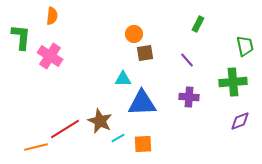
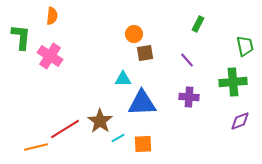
brown star: rotated 10 degrees clockwise
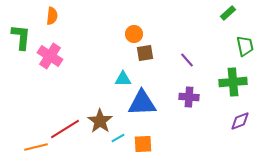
green rectangle: moved 30 px right, 11 px up; rotated 21 degrees clockwise
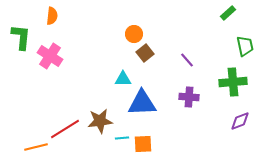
brown square: rotated 30 degrees counterclockwise
brown star: rotated 30 degrees clockwise
cyan line: moved 4 px right; rotated 24 degrees clockwise
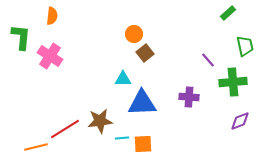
purple line: moved 21 px right
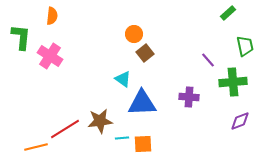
cyan triangle: rotated 36 degrees clockwise
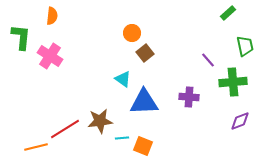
orange circle: moved 2 px left, 1 px up
blue triangle: moved 2 px right, 1 px up
orange square: moved 2 px down; rotated 24 degrees clockwise
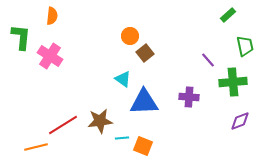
green rectangle: moved 2 px down
orange circle: moved 2 px left, 3 px down
red line: moved 2 px left, 4 px up
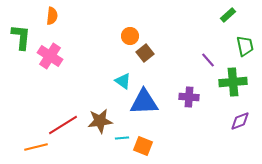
cyan triangle: moved 2 px down
